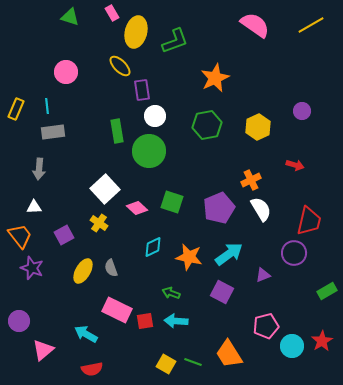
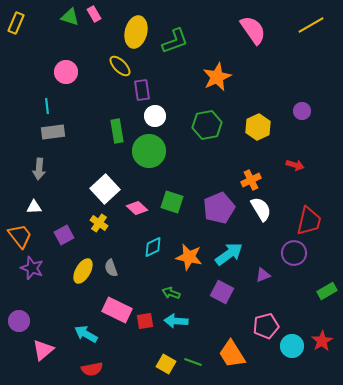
pink rectangle at (112, 13): moved 18 px left, 1 px down
pink semicircle at (255, 25): moved 2 px left, 5 px down; rotated 20 degrees clockwise
orange star at (215, 78): moved 2 px right, 1 px up
yellow rectangle at (16, 109): moved 86 px up
orange trapezoid at (229, 354): moved 3 px right
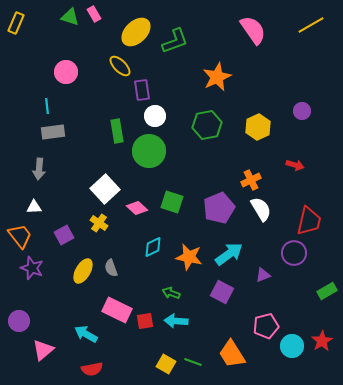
yellow ellipse at (136, 32): rotated 32 degrees clockwise
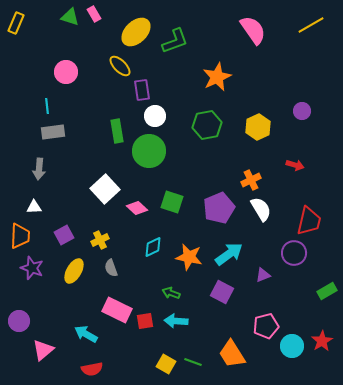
yellow cross at (99, 223): moved 1 px right, 17 px down; rotated 30 degrees clockwise
orange trapezoid at (20, 236): rotated 40 degrees clockwise
yellow ellipse at (83, 271): moved 9 px left
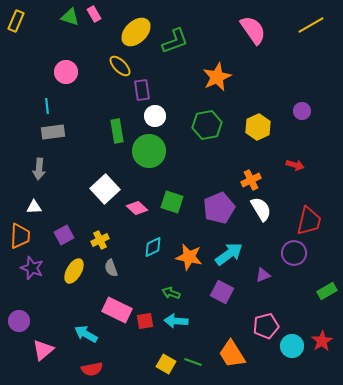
yellow rectangle at (16, 23): moved 2 px up
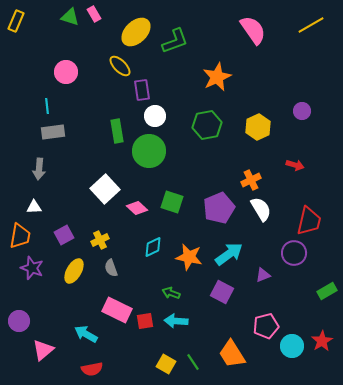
orange trapezoid at (20, 236): rotated 8 degrees clockwise
green line at (193, 362): rotated 36 degrees clockwise
